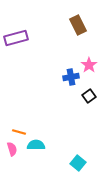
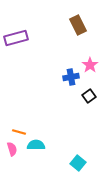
pink star: moved 1 px right
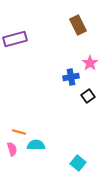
purple rectangle: moved 1 px left, 1 px down
pink star: moved 2 px up
black square: moved 1 px left
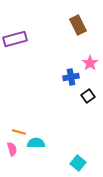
cyan semicircle: moved 2 px up
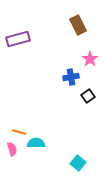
purple rectangle: moved 3 px right
pink star: moved 4 px up
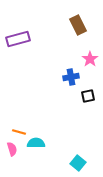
black square: rotated 24 degrees clockwise
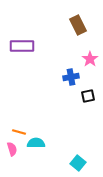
purple rectangle: moved 4 px right, 7 px down; rotated 15 degrees clockwise
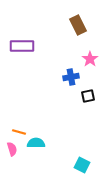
cyan square: moved 4 px right, 2 px down; rotated 14 degrees counterclockwise
